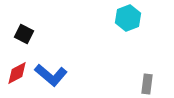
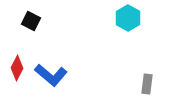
cyan hexagon: rotated 10 degrees counterclockwise
black square: moved 7 px right, 13 px up
red diamond: moved 5 px up; rotated 35 degrees counterclockwise
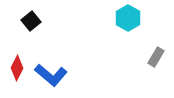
black square: rotated 24 degrees clockwise
gray rectangle: moved 9 px right, 27 px up; rotated 24 degrees clockwise
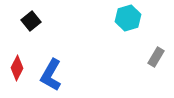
cyan hexagon: rotated 15 degrees clockwise
blue L-shape: rotated 80 degrees clockwise
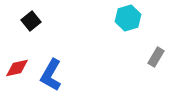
red diamond: rotated 50 degrees clockwise
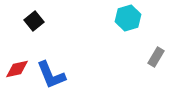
black square: moved 3 px right
red diamond: moved 1 px down
blue L-shape: rotated 52 degrees counterclockwise
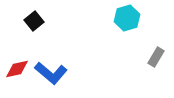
cyan hexagon: moved 1 px left
blue L-shape: moved 2 px up; rotated 28 degrees counterclockwise
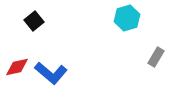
red diamond: moved 2 px up
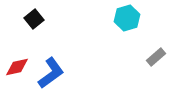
black square: moved 2 px up
gray rectangle: rotated 18 degrees clockwise
blue L-shape: rotated 76 degrees counterclockwise
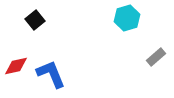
black square: moved 1 px right, 1 px down
red diamond: moved 1 px left, 1 px up
blue L-shape: moved 1 px down; rotated 76 degrees counterclockwise
